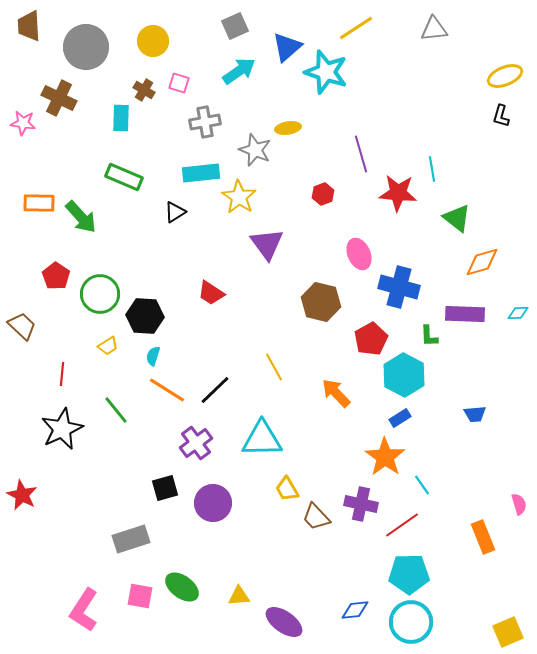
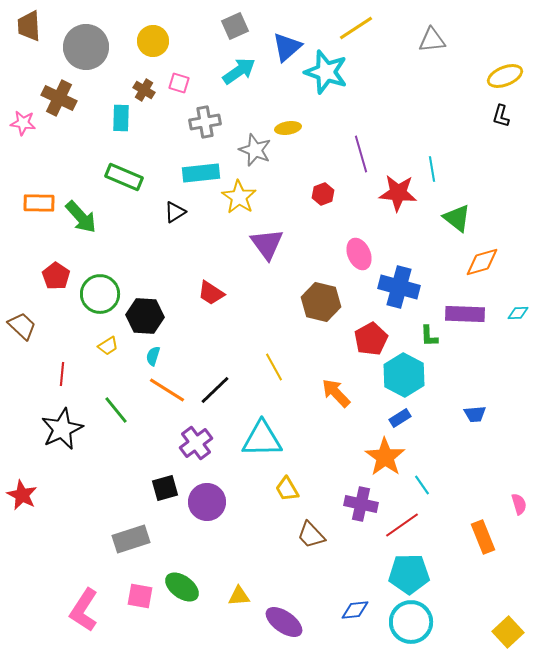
gray triangle at (434, 29): moved 2 px left, 11 px down
purple circle at (213, 503): moved 6 px left, 1 px up
brown trapezoid at (316, 517): moved 5 px left, 18 px down
yellow square at (508, 632): rotated 20 degrees counterclockwise
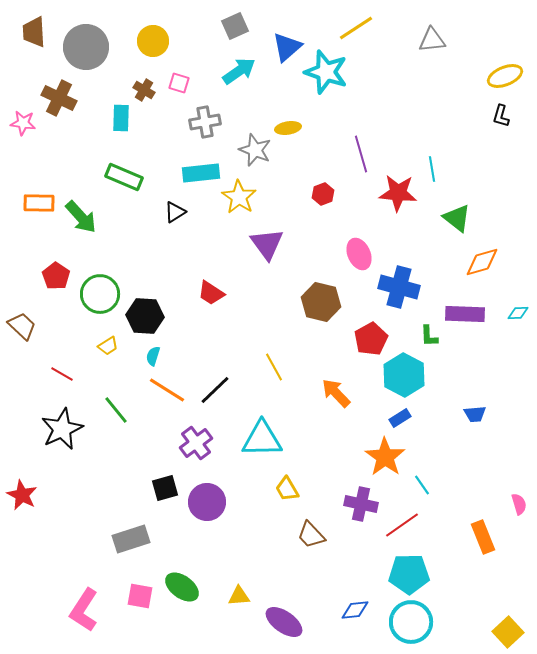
brown trapezoid at (29, 26): moved 5 px right, 6 px down
red line at (62, 374): rotated 65 degrees counterclockwise
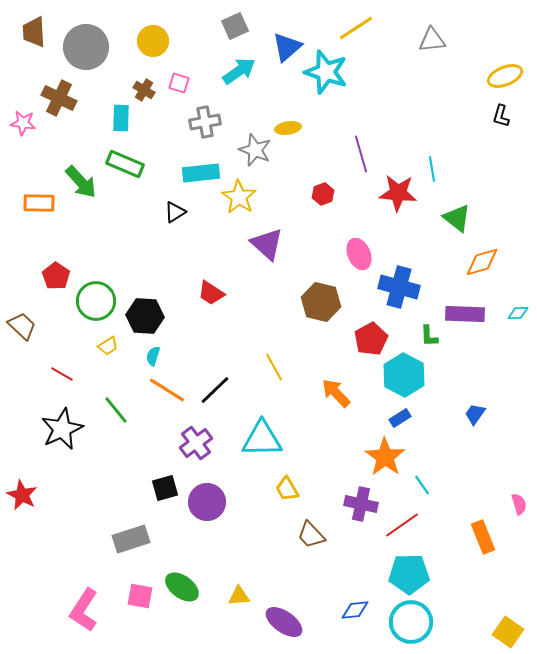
green rectangle at (124, 177): moved 1 px right, 13 px up
green arrow at (81, 217): moved 35 px up
purple triangle at (267, 244): rotated 12 degrees counterclockwise
green circle at (100, 294): moved 4 px left, 7 px down
blue trapezoid at (475, 414): rotated 130 degrees clockwise
yellow square at (508, 632): rotated 12 degrees counterclockwise
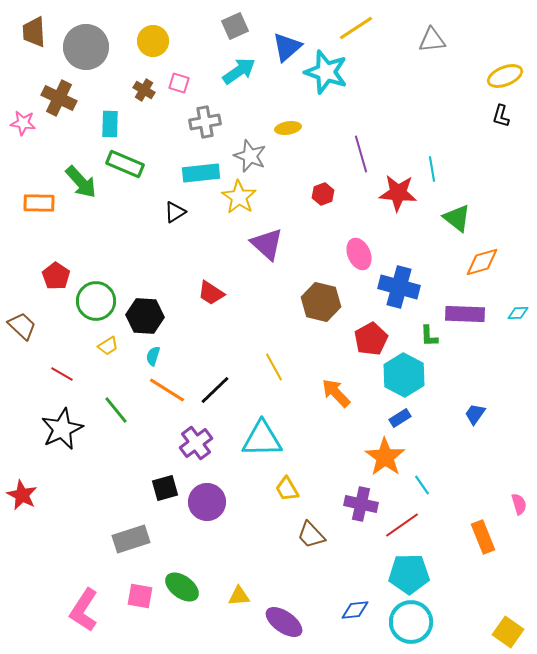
cyan rectangle at (121, 118): moved 11 px left, 6 px down
gray star at (255, 150): moved 5 px left, 6 px down
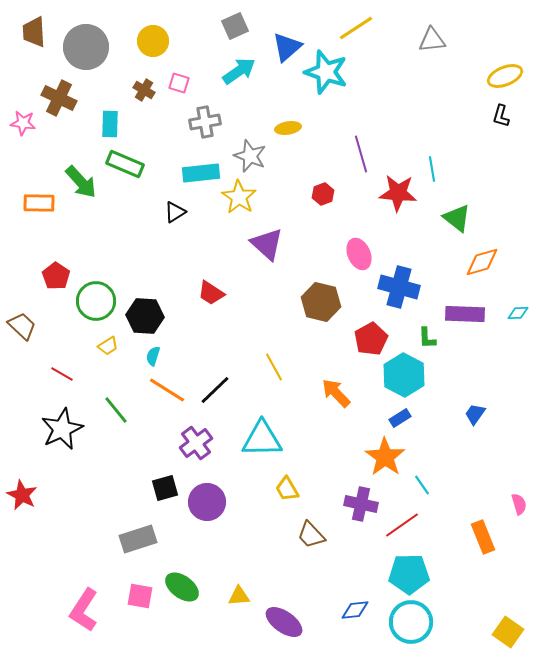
green L-shape at (429, 336): moved 2 px left, 2 px down
gray rectangle at (131, 539): moved 7 px right
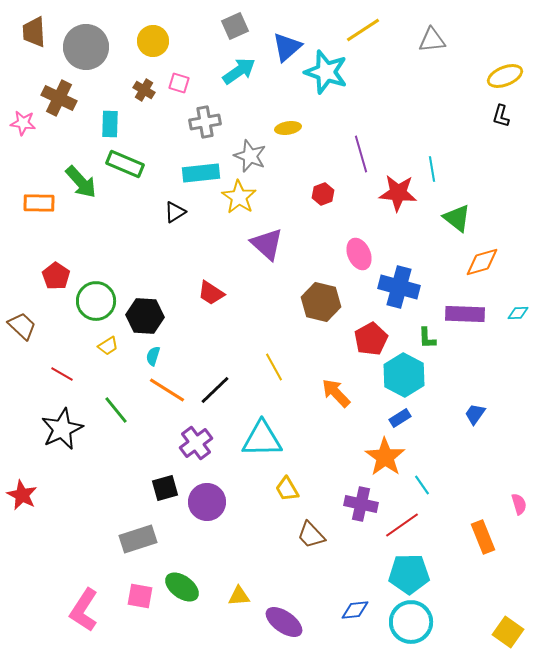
yellow line at (356, 28): moved 7 px right, 2 px down
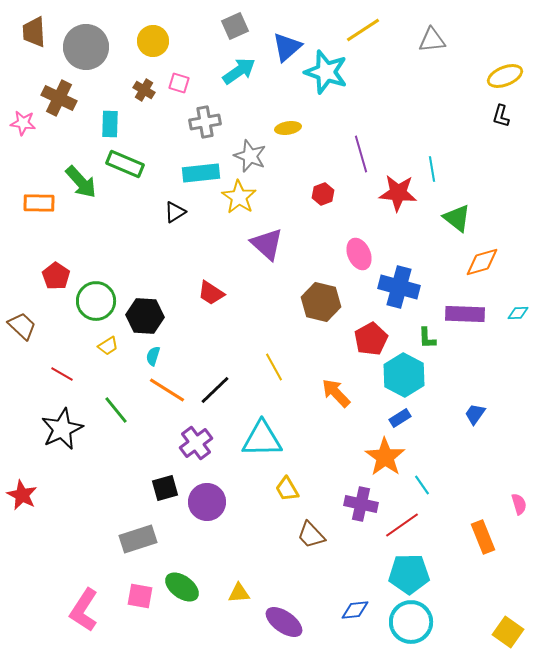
yellow triangle at (239, 596): moved 3 px up
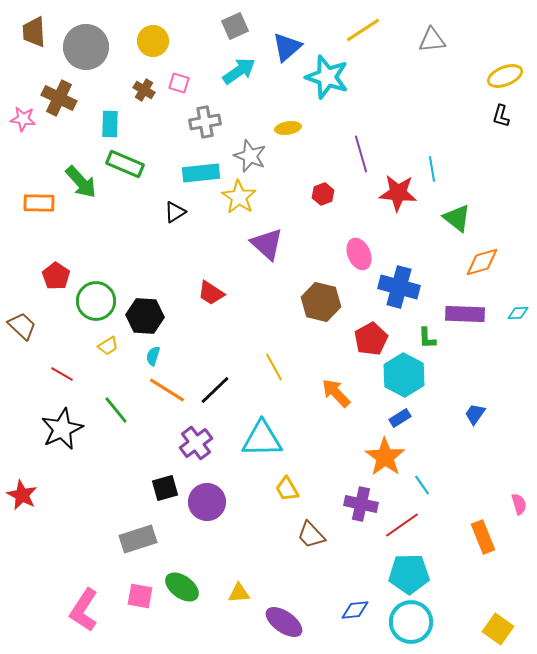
cyan star at (326, 72): moved 1 px right, 5 px down
pink star at (23, 123): moved 4 px up
yellow square at (508, 632): moved 10 px left, 3 px up
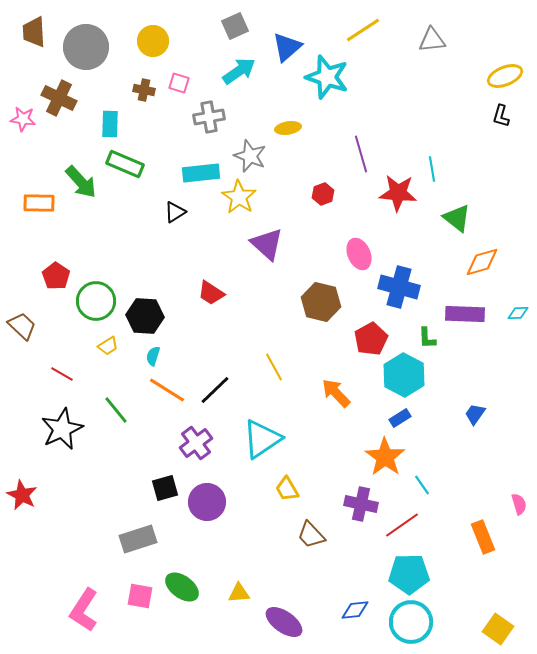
brown cross at (144, 90): rotated 20 degrees counterclockwise
gray cross at (205, 122): moved 4 px right, 5 px up
cyan triangle at (262, 439): rotated 33 degrees counterclockwise
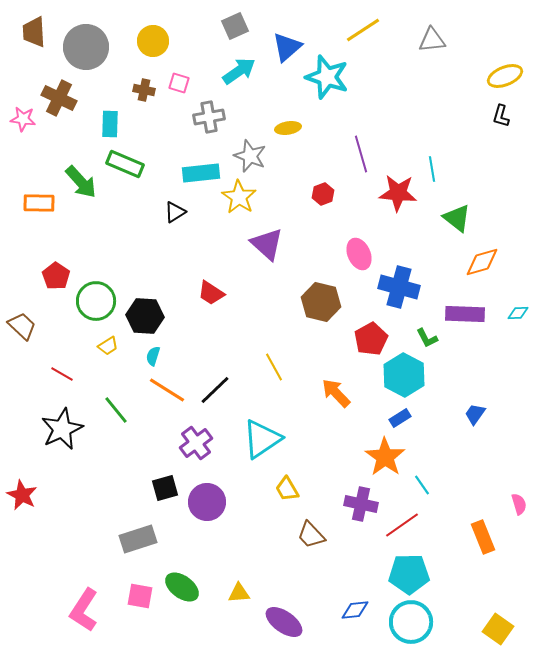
green L-shape at (427, 338): rotated 25 degrees counterclockwise
